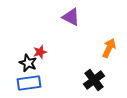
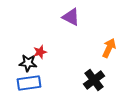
black star: rotated 18 degrees counterclockwise
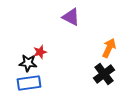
black cross: moved 10 px right, 6 px up
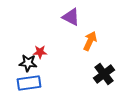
orange arrow: moved 19 px left, 7 px up
red star: rotated 16 degrees clockwise
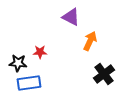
black star: moved 10 px left
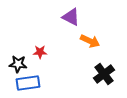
orange arrow: rotated 90 degrees clockwise
black star: moved 1 px down
blue rectangle: moved 1 px left
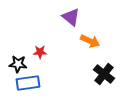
purple triangle: rotated 12 degrees clockwise
black cross: rotated 15 degrees counterclockwise
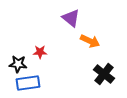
purple triangle: moved 1 px down
